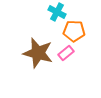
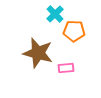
cyan cross: moved 2 px left, 2 px down; rotated 18 degrees clockwise
pink rectangle: moved 15 px down; rotated 35 degrees clockwise
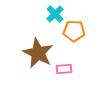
brown star: rotated 12 degrees clockwise
pink rectangle: moved 2 px left, 1 px down
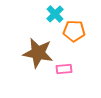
brown star: rotated 16 degrees counterclockwise
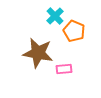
cyan cross: moved 2 px down
orange pentagon: rotated 20 degrees clockwise
